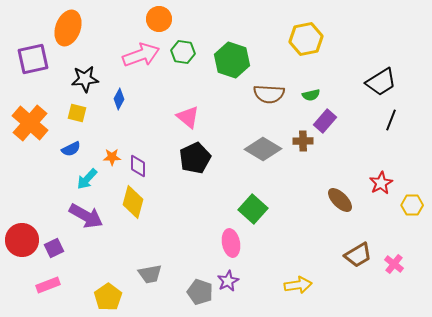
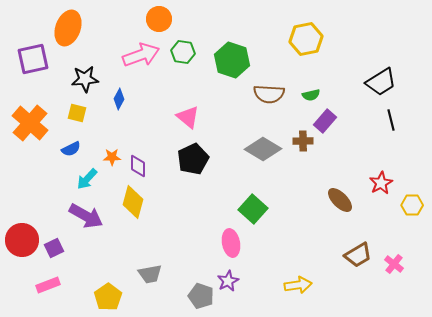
black line at (391, 120): rotated 35 degrees counterclockwise
black pentagon at (195, 158): moved 2 px left, 1 px down
gray pentagon at (200, 292): moved 1 px right, 4 px down
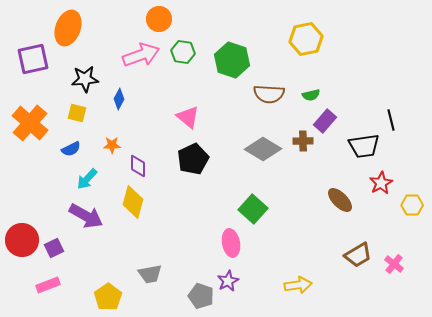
black trapezoid at (381, 82): moved 17 px left, 64 px down; rotated 24 degrees clockwise
orange star at (112, 157): moved 12 px up
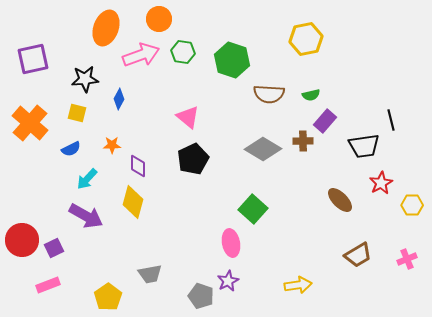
orange ellipse at (68, 28): moved 38 px right
pink cross at (394, 264): moved 13 px right, 5 px up; rotated 30 degrees clockwise
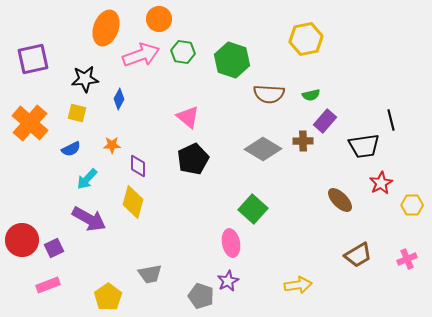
purple arrow at (86, 216): moved 3 px right, 3 px down
